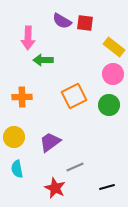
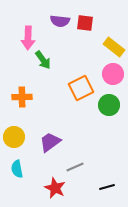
purple semicircle: moved 2 px left; rotated 24 degrees counterclockwise
green arrow: rotated 126 degrees counterclockwise
orange square: moved 7 px right, 8 px up
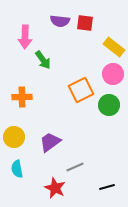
pink arrow: moved 3 px left, 1 px up
orange square: moved 2 px down
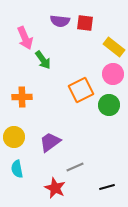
pink arrow: moved 1 px down; rotated 25 degrees counterclockwise
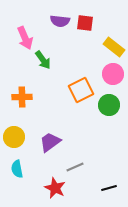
black line: moved 2 px right, 1 px down
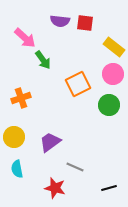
pink arrow: rotated 25 degrees counterclockwise
orange square: moved 3 px left, 6 px up
orange cross: moved 1 px left, 1 px down; rotated 18 degrees counterclockwise
gray line: rotated 48 degrees clockwise
red star: rotated 10 degrees counterclockwise
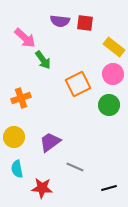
red star: moved 13 px left; rotated 10 degrees counterclockwise
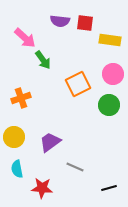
yellow rectangle: moved 4 px left, 7 px up; rotated 30 degrees counterclockwise
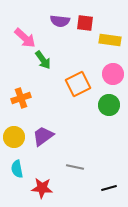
purple trapezoid: moved 7 px left, 6 px up
gray line: rotated 12 degrees counterclockwise
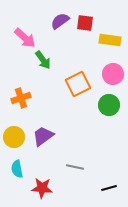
purple semicircle: rotated 138 degrees clockwise
